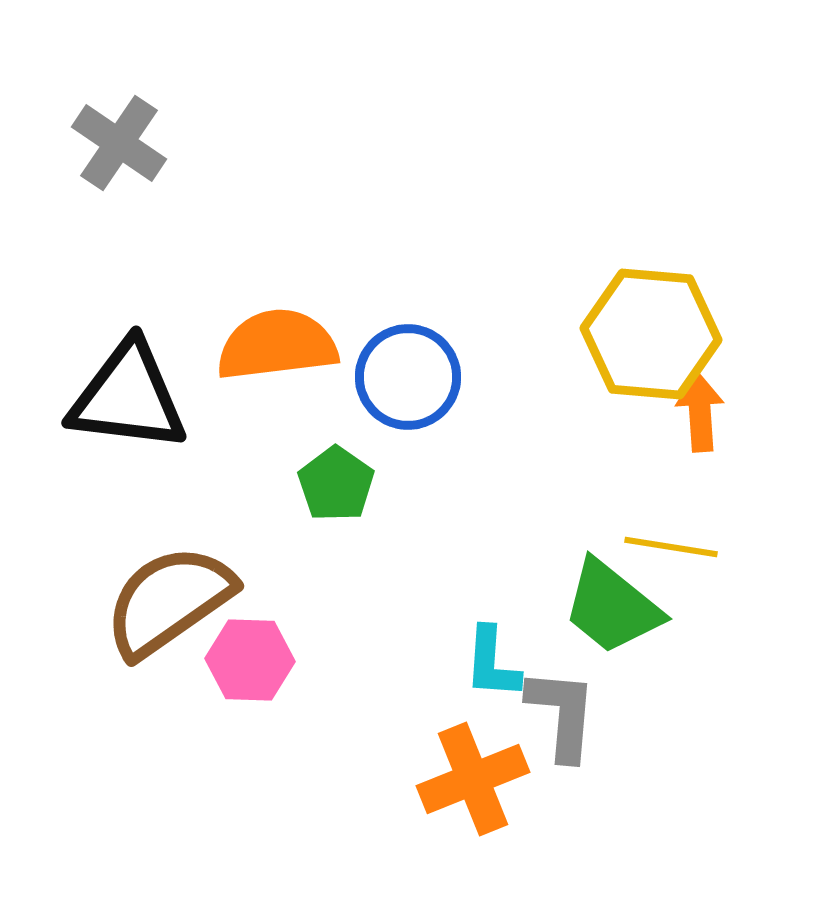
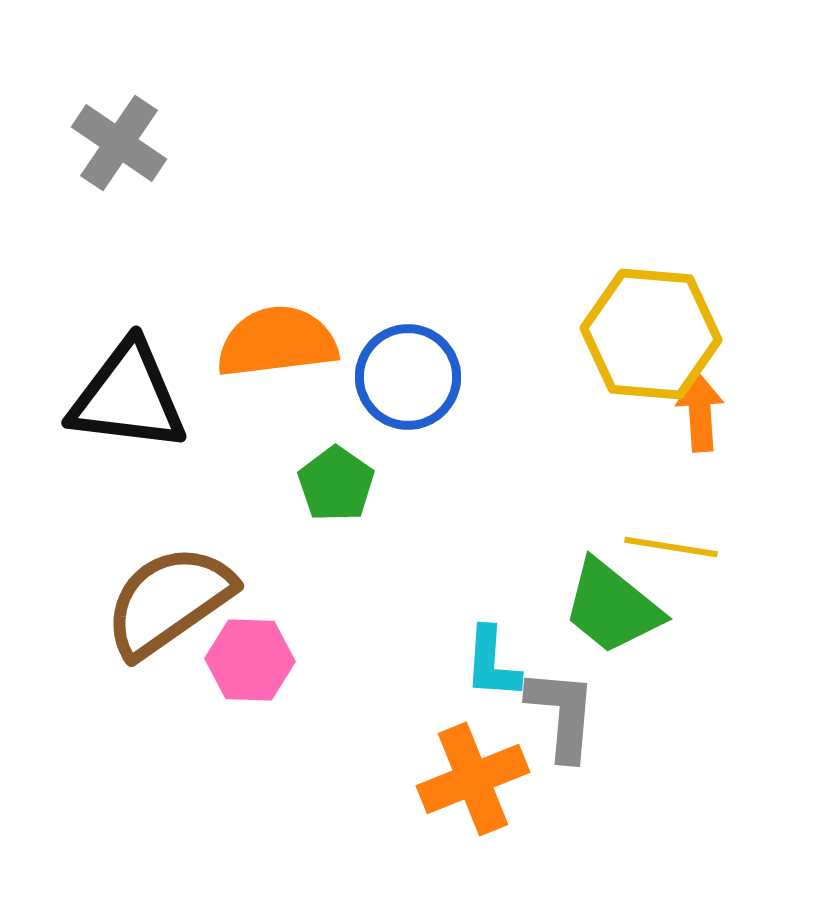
orange semicircle: moved 3 px up
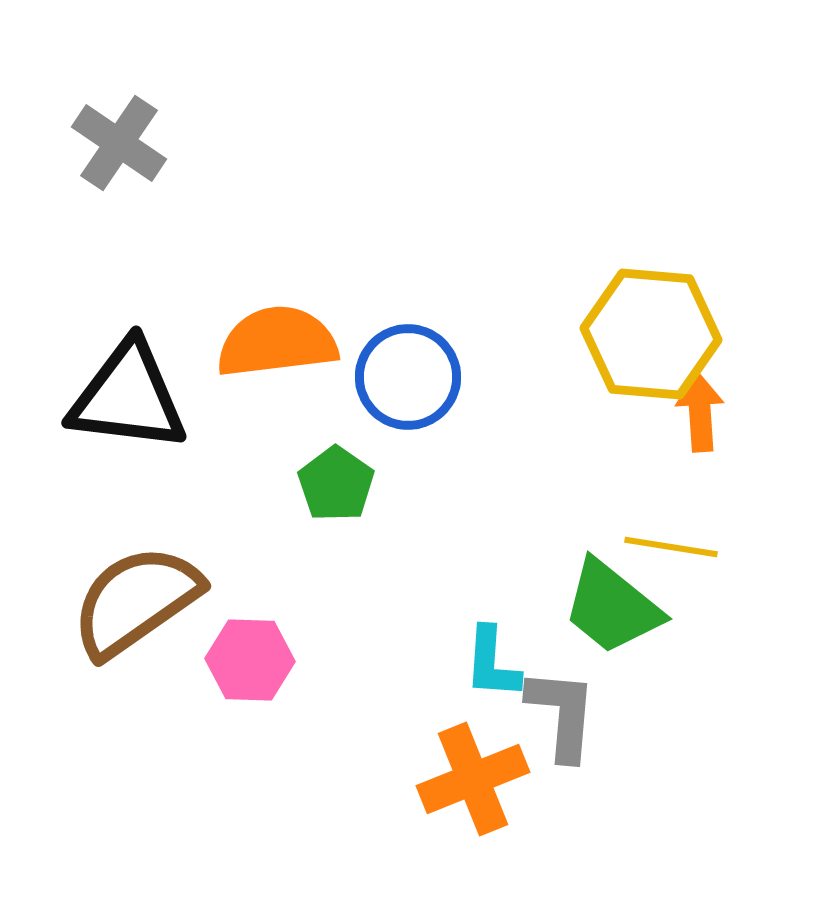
brown semicircle: moved 33 px left
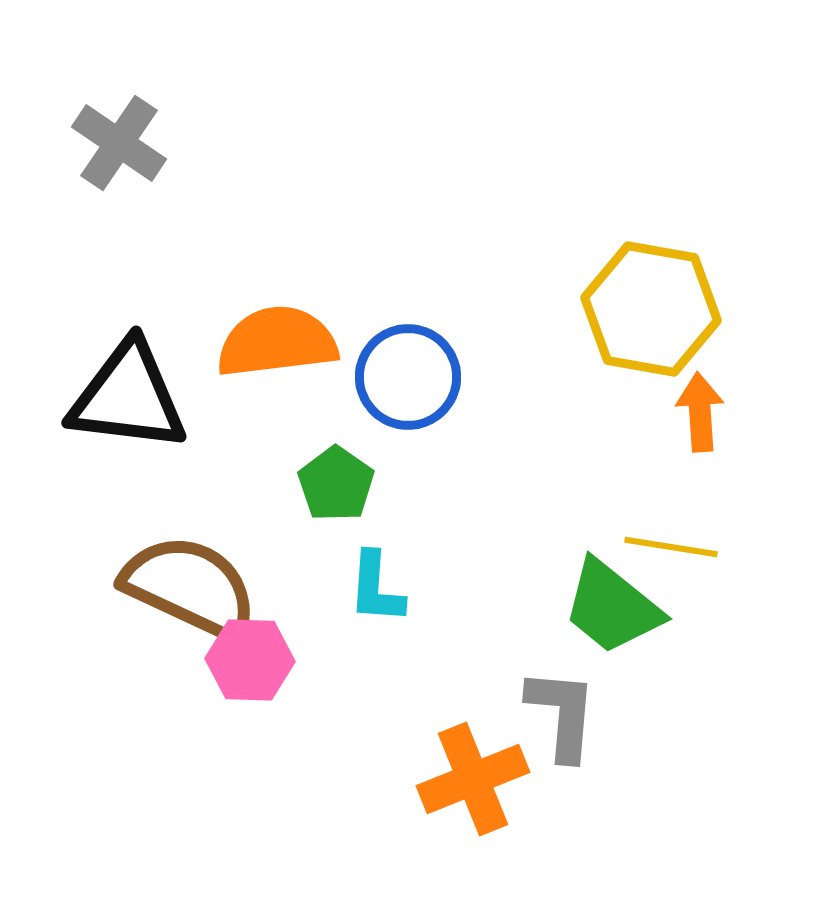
yellow hexagon: moved 25 px up; rotated 5 degrees clockwise
brown semicircle: moved 54 px right, 14 px up; rotated 60 degrees clockwise
cyan L-shape: moved 116 px left, 75 px up
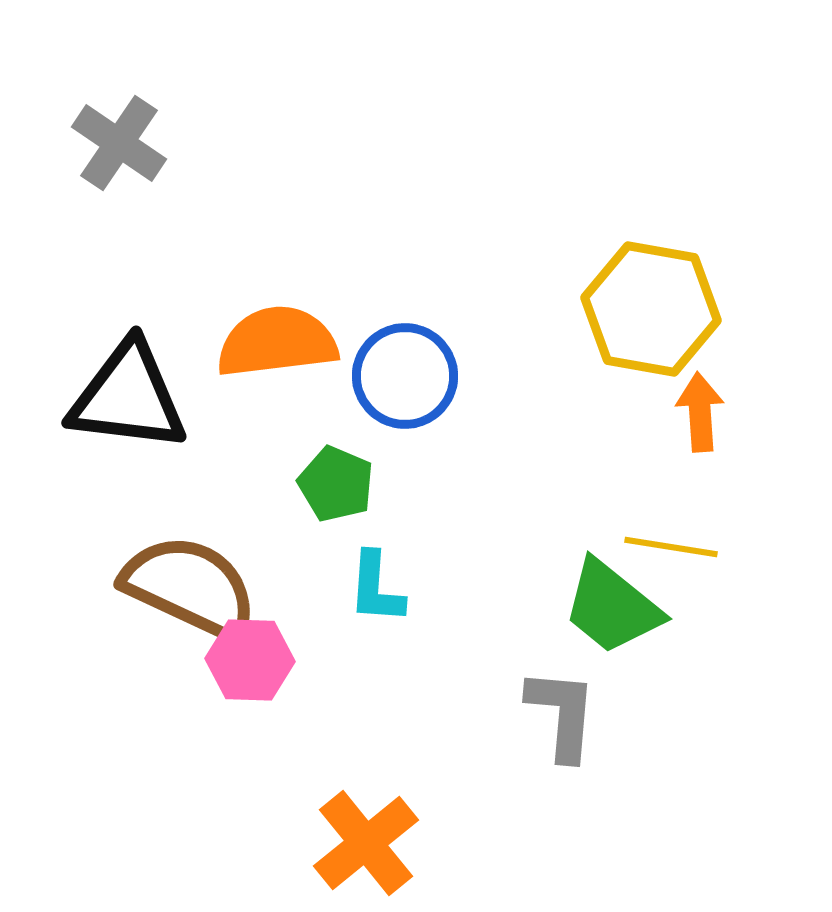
blue circle: moved 3 px left, 1 px up
green pentagon: rotated 12 degrees counterclockwise
orange cross: moved 107 px left, 64 px down; rotated 17 degrees counterclockwise
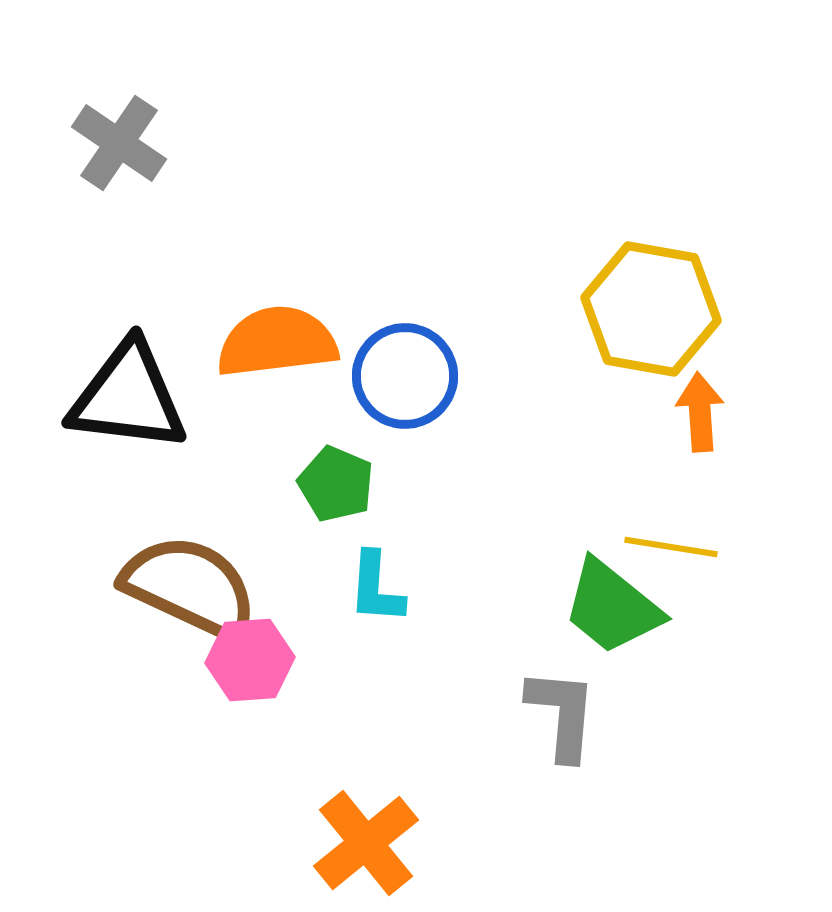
pink hexagon: rotated 6 degrees counterclockwise
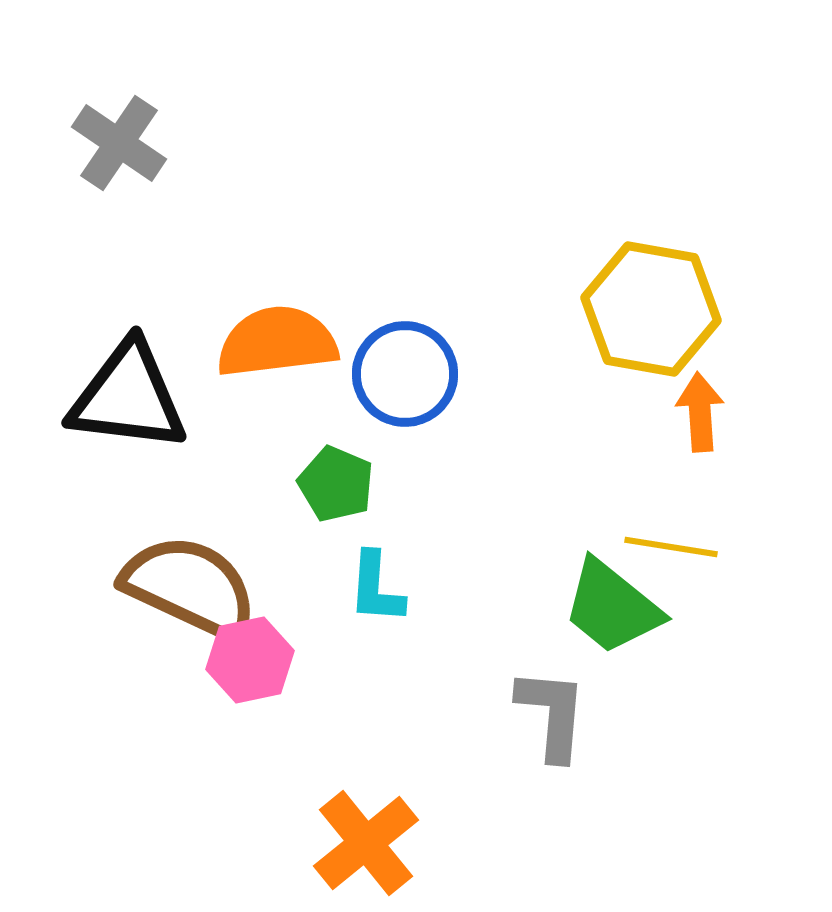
blue circle: moved 2 px up
pink hexagon: rotated 8 degrees counterclockwise
gray L-shape: moved 10 px left
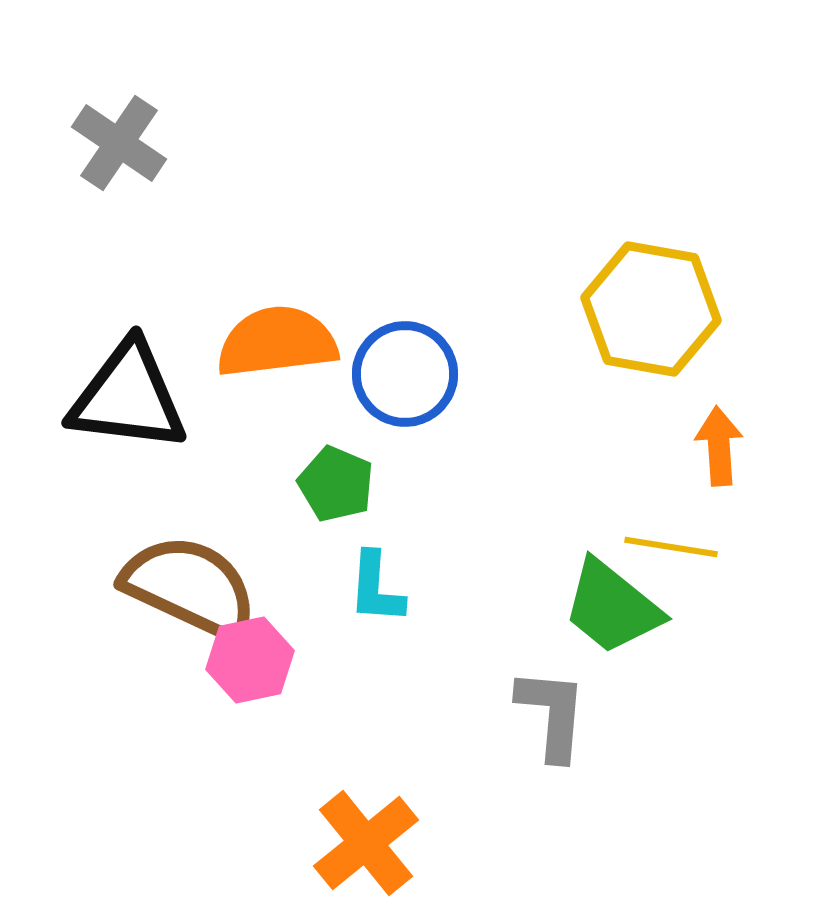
orange arrow: moved 19 px right, 34 px down
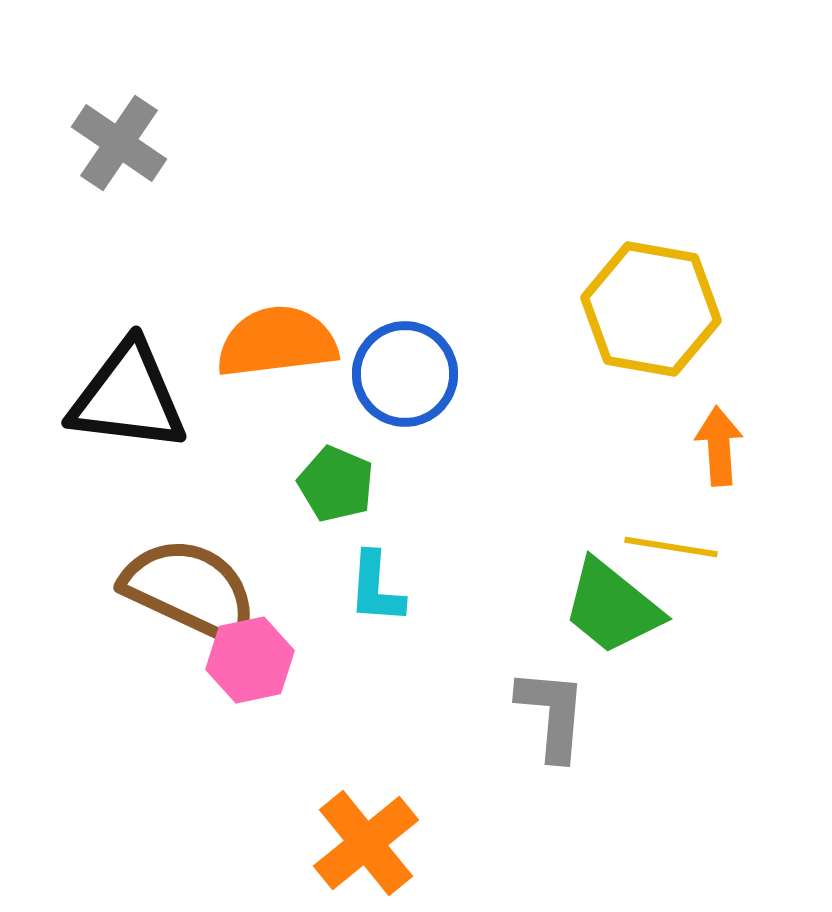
brown semicircle: moved 3 px down
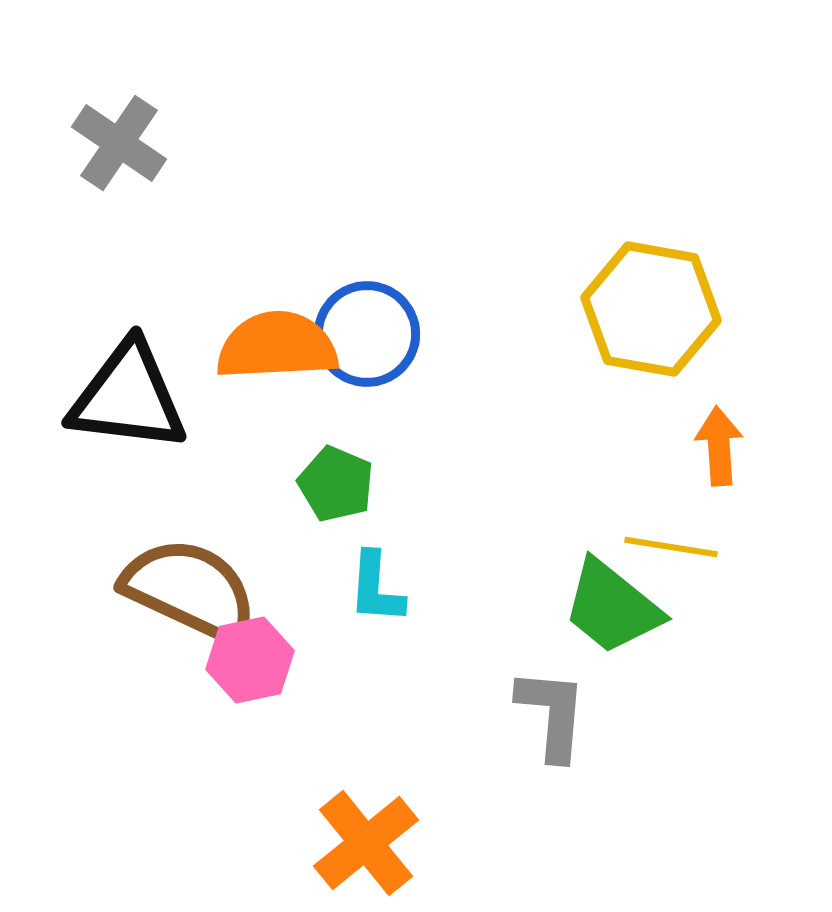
orange semicircle: moved 4 px down; rotated 4 degrees clockwise
blue circle: moved 38 px left, 40 px up
